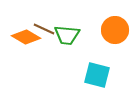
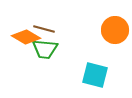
brown line: rotated 10 degrees counterclockwise
green trapezoid: moved 22 px left, 14 px down
cyan square: moved 2 px left
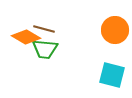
cyan square: moved 17 px right
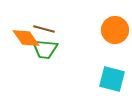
orange diamond: moved 1 px down; rotated 24 degrees clockwise
cyan square: moved 4 px down
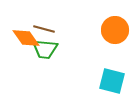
cyan square: moved 2 px down
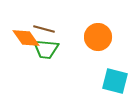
orange circle: moved 17 px left, 7 px down
green trapezoid: moved 1 px right
cyan square: moved 3 px right
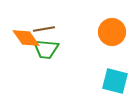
brown line: rotated 25 degrees counterclockwise
orange circle: moved 14 px right, 5 px up
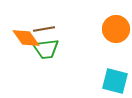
orange circle: moved 4 px right, 3 px up
green trapezoid: rotated 12 degrees counterclockwise
